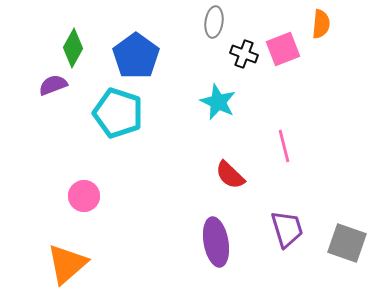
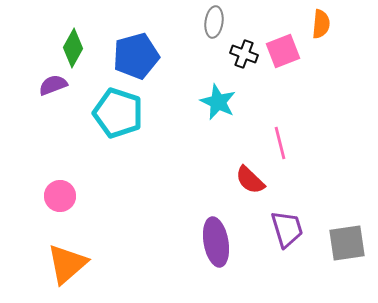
pink square: moved 2 px down
blue pentagon: rotated 21 degrees clockwise
pink line: moved 4 px left, 3 px up
red semicircle: moved 20 px right, 5 px down
pink circle: moved 24 px left
gray square: rotated 27 degrees counterclockwise
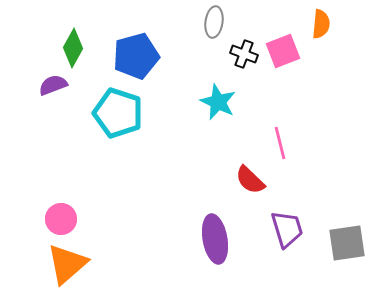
pink circle: moved 1 px right, 23 px down
purple ellipse: moved 1 px left, 3 px up
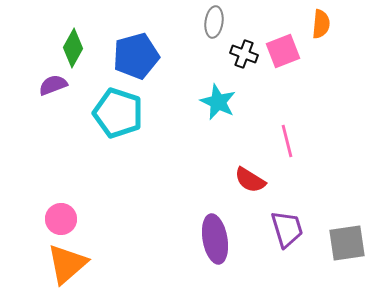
pink line: moved 7 px right, 2 px up
red semicircle: rotated 12 degrees counterclockwise
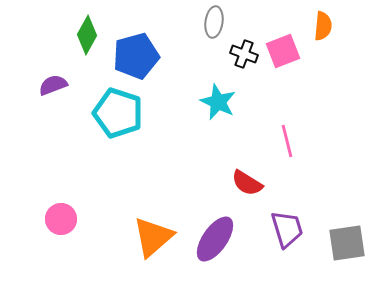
orange semicircle: moved 2 px right, 2 px down
green diamond: moved 14 px right, 13 px up
red semicircle: moved 3 px left, 3 px down
purple ellipse: rotated 45 degrees clockwise
orange triangle: moved 86 px right, 27 px up
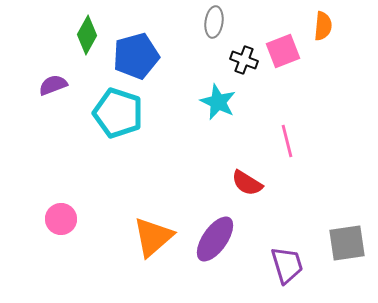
black cross: moved 6 px down
purple trapezoid: moved 36 px down
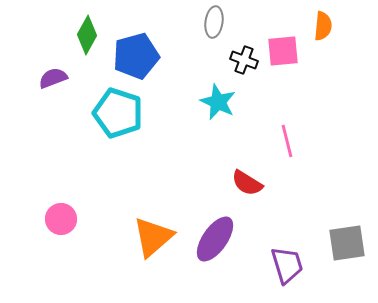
pink square: rotated 16 degrees clockwise
purple semicircle: moved 7 px up
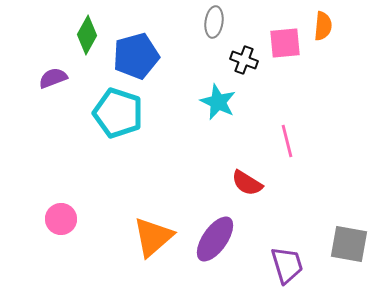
pink square: moved 2 px right, 8 px up
gray square: moved 2 px right, 1 px down; rotated 18 degrees clockwise
